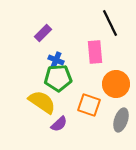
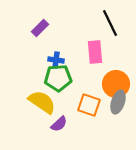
purple rectangle: moved 3 px left, 5 px up
blue cross: rotated 14 degrees counterclockwise
gray ellipse: moved 3 px left, 18 px up
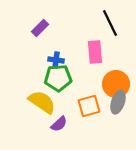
orange square: moved 1 px down; rotated 35 degrees counterclockwise
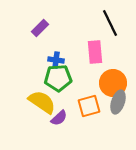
orange circle: moved 3 px left, 1 px up
purple semicircle: moved 6 px up
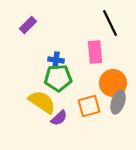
purple rectangle: moved 12 px left, 3 px up
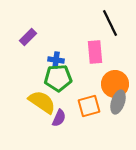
purple rectangle: moved 12 px down
orange circle: moved 2 px right, 1 px down
purple semicircle: rotated 24 degrees counterclockwise
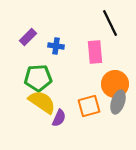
blue cross: moved 14 px up
green pentagon: moved 20 px left
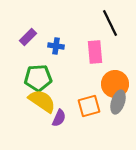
yellow semicircle: moved 1 px up
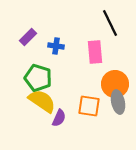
green pentagon: rotated 20 degrees clockwise
gray ellipse: rotated 30 degrees counterclockwise
orange square: rotated 25 degrees clockwise
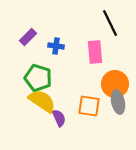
purple semicircle: rotated 48 degrees counterclockwise
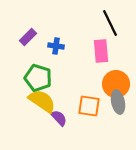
pink rectangle: moved 6 px right, 1 px up
orange circle: moved 1 px right
purple semicircle: rotated 18 degrees counterclockwise
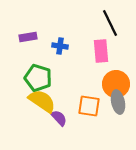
purple rectangle: rotated 36 degrees clockwise
blue cross: moved 4 px right
